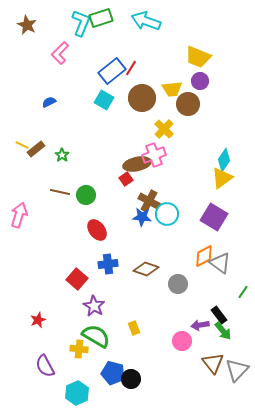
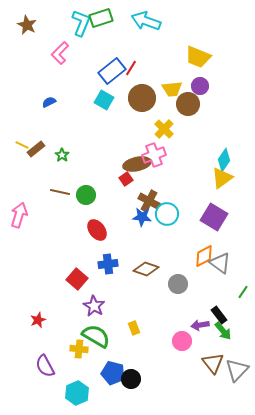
purple circle at (200, 81): moved 5 px down
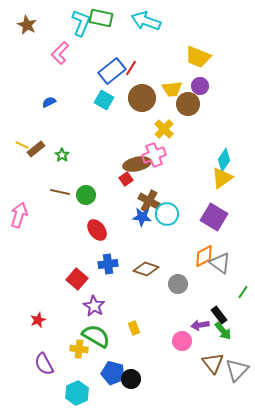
green rectangle at (101, 18): rotated 30 degrees clockwise
purple semicircle at (45, 366): moved 1 px left, 2 px up
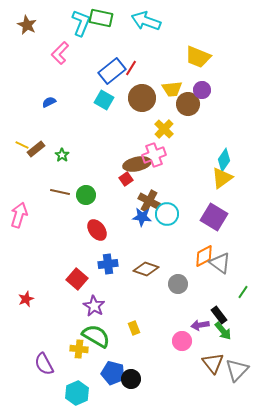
purple circle at (200, 86): moved 2 px right, 4 px down
red star at (38, 320): moved 12 px left, 21 px up
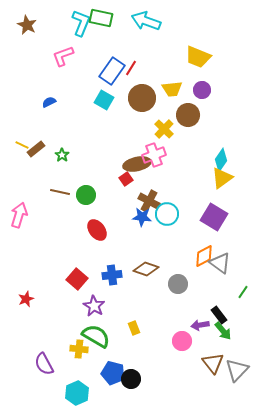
pink L-shape at (60, 53): moved 3 px right, 3 px down; rotated 25 degrees clockwise
blue rectangle at (112, 71): rotated 16 degrees counterclockwise
brown circle at (188, 104): moved 11 px down
cyan diamond at (224, 160): moved 3 px left
blue cross at (108, 264): moved 4 px right, 11 px down
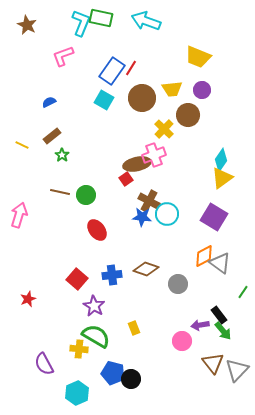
brown rectangle at (36, 149): moved 16 px right, 13 px up
red star at (26, 299): moved 2 px right
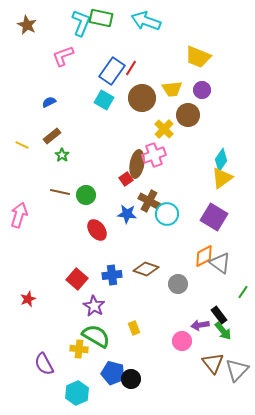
brown ellipse at (137, 164): rotated 68 degrees counterclockwise
blue star at (142, 217): moved 15 px left, 3 px up
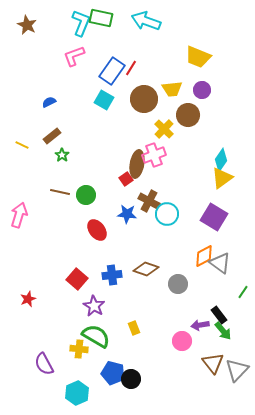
pink L-shape at (63, 56): moved 11 px right
brown circle at (142, 98): moved 2 px right, 1 px down
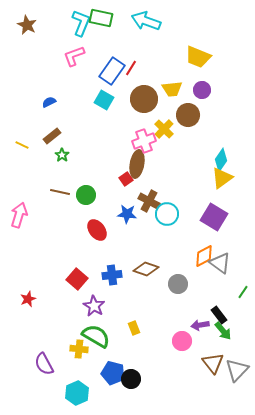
pink cross at (154, 155): moved 10 px left, 14 px up
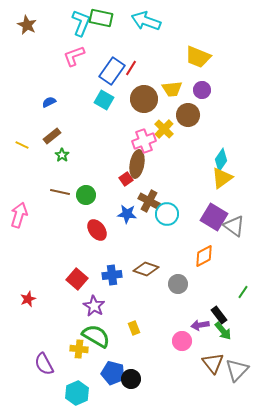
gray triangle at (220, 263): moved 14 px right, 37 px up
